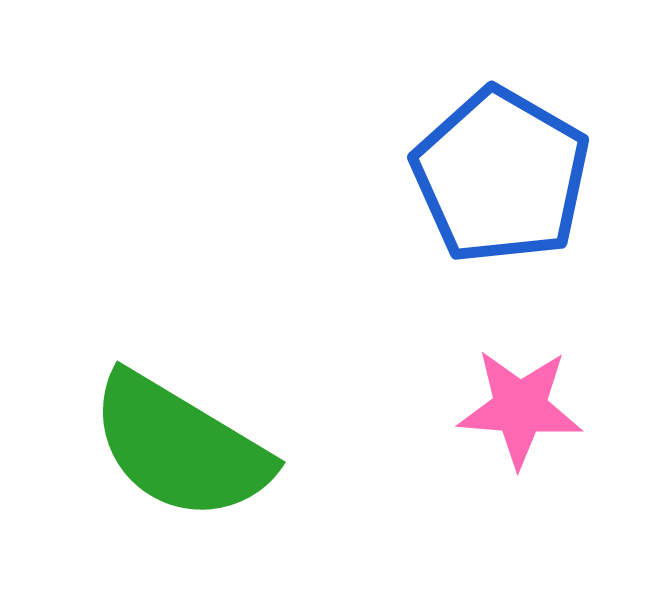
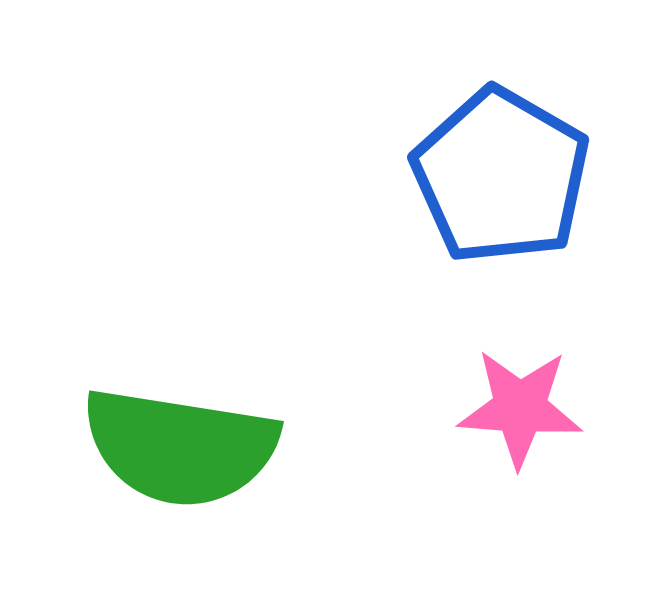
green semicircle: rotated 22 degrees counterclockwise
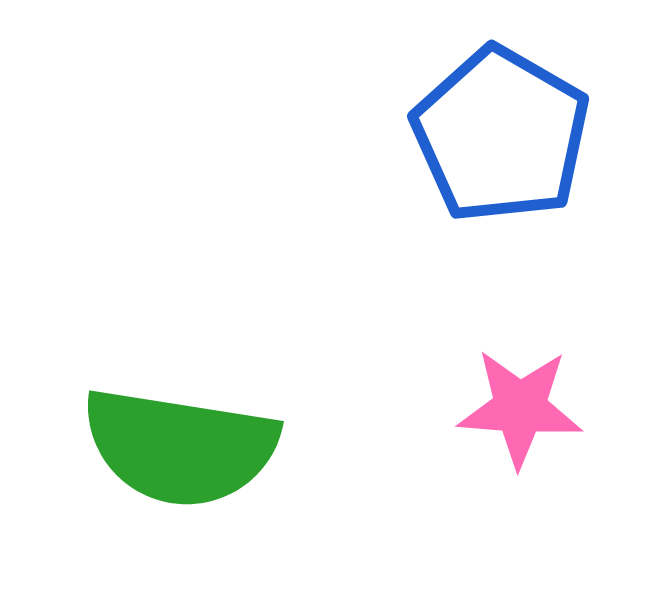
blue pentagon: moved 41 px up
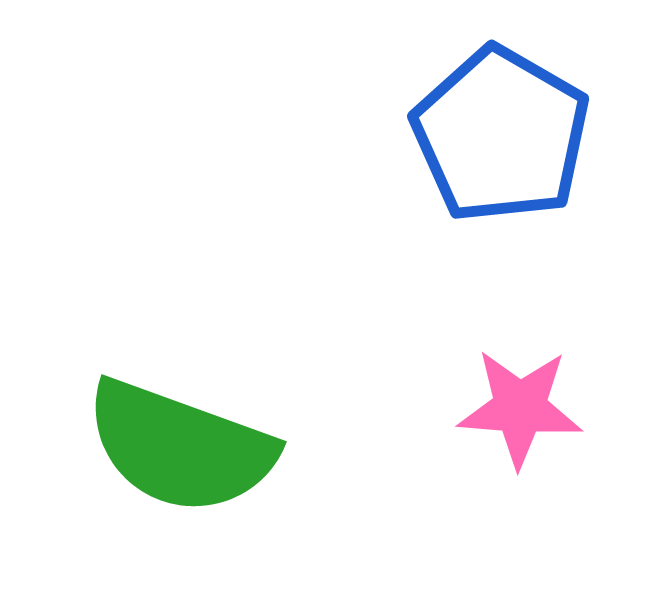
green semicircle: rotated 11 degrees clockwise
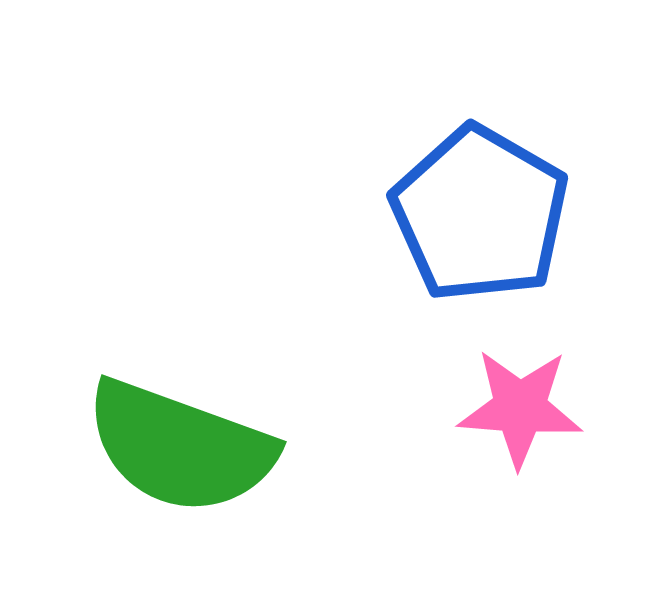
blue pentagon: moved 21 px left, 79 px down
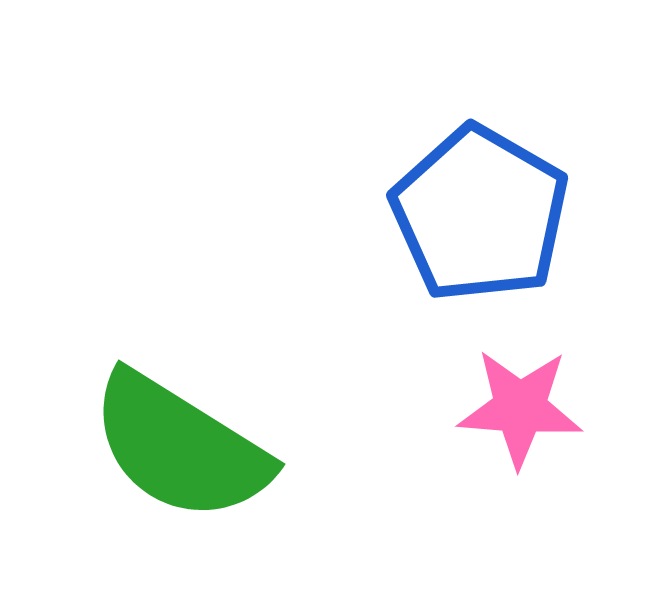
green semicircle: rotated 12 degrees clockwise
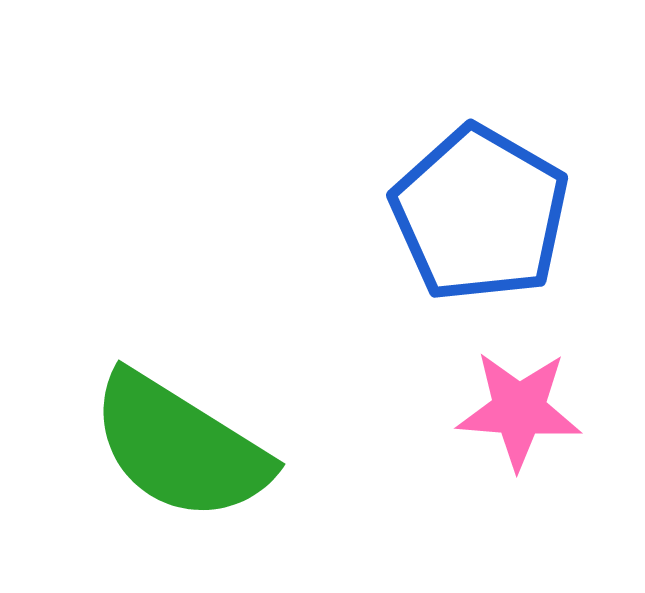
pink star: moved 1 px left, 2 px down
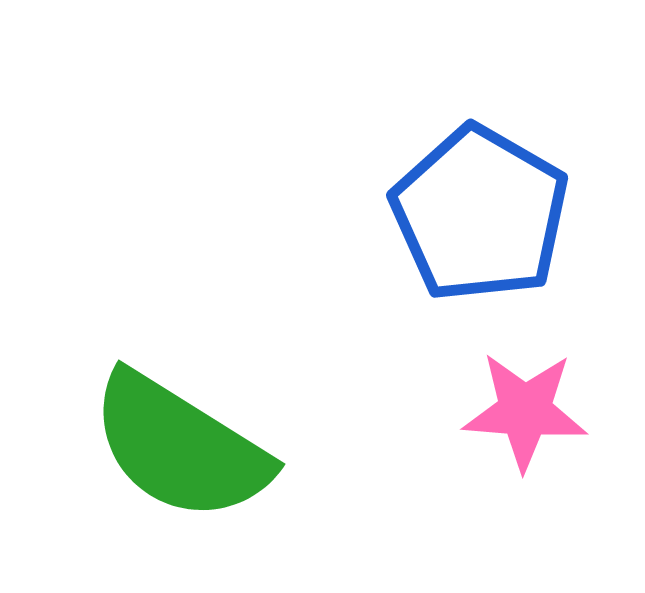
pink star: moved 6 px right, 1 px down
